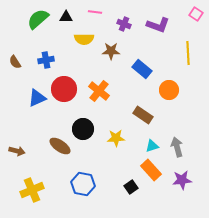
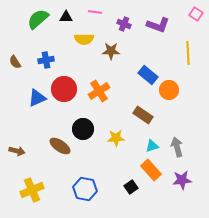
blue rectangle: moved 6 px right, 6 px down
orange cross: rotated 20 degrees clockwise
blue hexagon: moved 2 px right, 5 px down
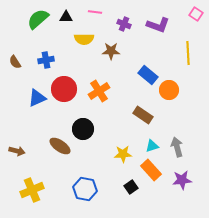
yellow star: moved 7 px right, 16 px down
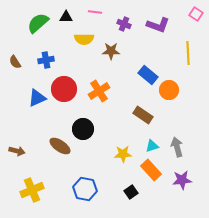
green semicircle: moved 4 px down
black square: moved 5 px down
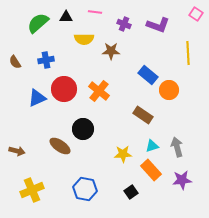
orange cross: rotated 20 degrees counterclockwise
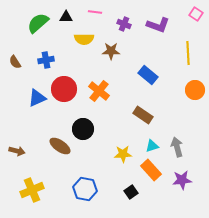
orange circle: moved 26 px right
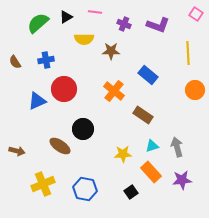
black triangle: rotated 32 degrees counterclockwise
orange cross: moved 15 px right
blue triangle: moved 3 px down
orange rectangle: moved 2 px down
yellow cross: moved 11 px right, 6 px up
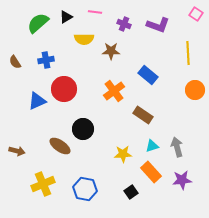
orange cross: rotated 15 degrees clockwise
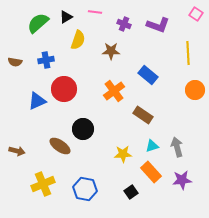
yellow semicircle: moved 6 px left, 1 px down; rotated 72 degrees counterclockwise
brown semicircle: rotated 48 degrees counterclockwise
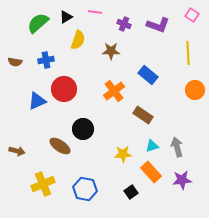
pink square: moved 4 px left, 1 px down
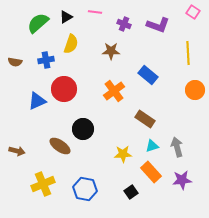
pink square: moved 1 px right, 3 px up
yellow semicircle: moved 7 px left, 4 px down
brown rectangle: moved 2 px right, 4 px down
